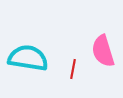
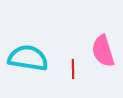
red line: rotated 12 degrees counterclockwise
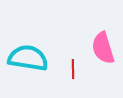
pink semicircle: moved 3 px up
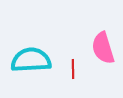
cyan semicircle: moved 3 px right, 2 px down; rotated 12 degrees counterclockwise
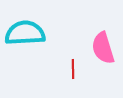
cyan semicircle: moved 6 px left, 27 px up
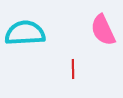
pink semicircle: moved 18 px up; rotated 8 degrees counterclockwise
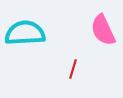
red line: rotated 18 degrees clockwise
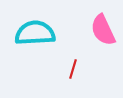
cyan semicircle: moved 10 px right
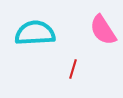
pink semicircle: rotated 8 degrees counterclockwise
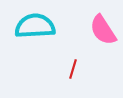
cyan semicircle: moved 7 px up
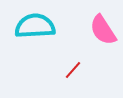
red line: moved 1 px down; rotated 24 degrees clockwise
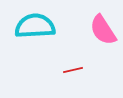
red line: rotated 36 degrees clockwise
